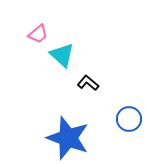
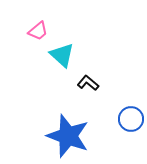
pink trapezoid: moved 3 px up
blue circle: moved 2 px right
blue star: moved 2 px up
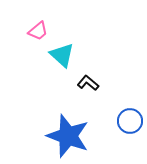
blue circle: moved 1 px left, 2 px down
